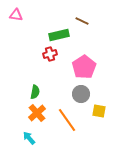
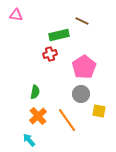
orange cross: moved 1 px right, 3 px down
cyan arrow: moved 2 px down
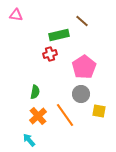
brown line: rotated 16 degrees clockwise
orange line: moved 2 px left, 5 px up
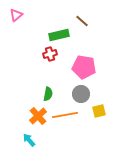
pink triangle: rotated 48 degrees counterclockwise
pink pentagon: rotated 30 degrees counterclockwise
green semicircle: moved 13 px right, 2 px down
yellow square: rotated 24 degrees counterclockwise
orange line: rotated 65 degrees counterclockwise
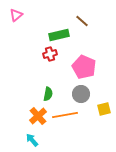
pink pentagon: rotated 15 degrees clockwise
yellow square: moved 5 px right, 2 px up
cyan arrow: moved 3 px right
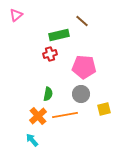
pink pentagon: rotated 20 degrees counterclockwise
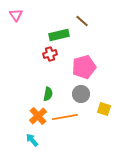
pink triangle: rotated 24 degrees counterclockwise
pink pentagon: rotated 20 degrees counterclockwise
yellow square: rotated 32 degrees clockwise
orange line: moved 2 px down
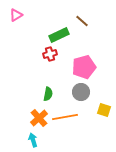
pink triangle: rotated 32 degrees clockwise
green rectangle: rotated 12 degrees counterclockwise
gray circle: moved 2 px up
yellow square: moved 1 px down
orange cross: moved 1 px right, 2 px down
cyan arrow: moved 1 px right; rotated 24 degrees clockwise
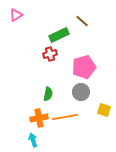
orange cross: rotated 30 degrees clockwise
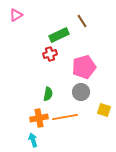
brown line: rotated 16 degrees clockwise
